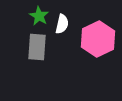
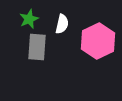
green star: moved 10 px left, 3 px down; rotated 18 degrees clockwise
pink hexagon: moved 2 px down
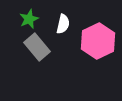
white semicircle: moved 1 px right
gray rectangle: rotated 44 degrees counterclockwise
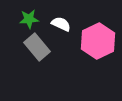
green star: rotated 18 degrees clockwise
white semicircle: moved 2 px left; rotated 78 degrees counterclockwise
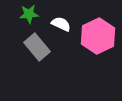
green star: moved 5 px up
pink hexagon: moved 5 px up
